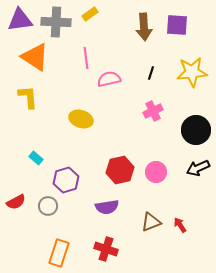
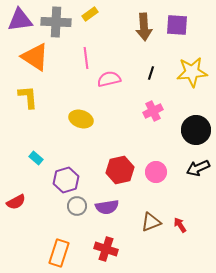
gray circle: moved 29 px right
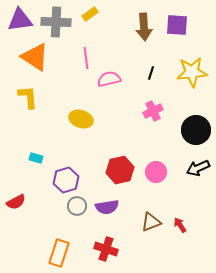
cyan rectangle: rotated 24 degrees counterclockwise
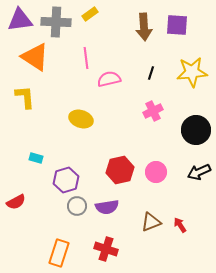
yellow L-shape: moved 3 px left
black arrow: moved 1 px right, 4 px down
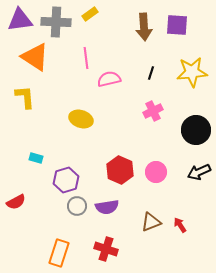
red hexagon: rotated 24 degrees counterclockwise
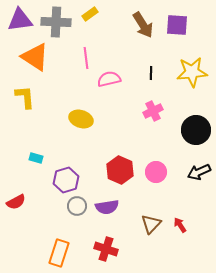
brown arrow: moved 1 px left, 2 px up; rotated 28 degrees counterclockwise
black line: rotated 16 degrees counterclockwise
brown triangle: moved 2 px down; rotated 25 degrees counterclockwise
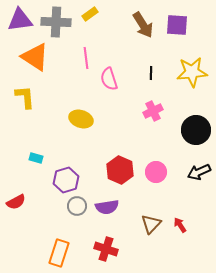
pink semicircle: rotated 95 degrees counterclockwise
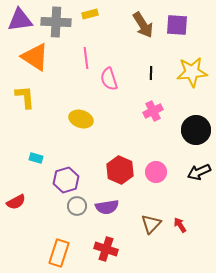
yellow rectangle: rotated 21 degrees clockwise
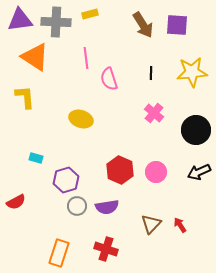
pink cross: moved 1 px right, 2 px down; rotated 24 degrees counterclockwise
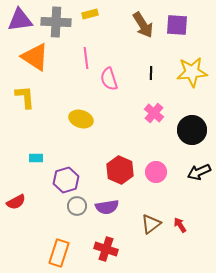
black circle: moved 4 px left
cyan rectangle: rotated 16 degrees counterclockwise
brown triangle: rotated 10 degrees clockwise
